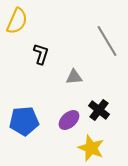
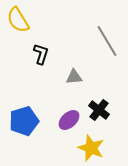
yellow semicircle: moved 1 px right, 1 px up; rotated 124 degrees clockwise
blue pentagon: rotated 12 degrees counterclockwise
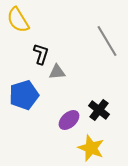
gray triangle: moved 17 px left, 5 px up
blue pentagon: moved 26 px up
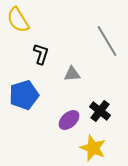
gray triangle: moved 15 px right, 2 px down
black cross: moved 1 px right, 1 px down
yellow star: moved 2 px right
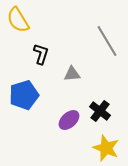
yellow star: moved 13 px right
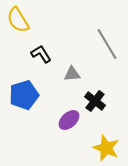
gray line: moved 3 px down
black L-shape: rotated 50 degrees counterclockwise
black cross: moved 5 px left, 10 px up
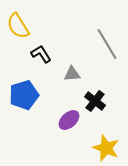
yellow semicircle: moved 6 px down
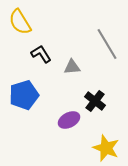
yellow semicircle: moved 2 px right, 4 px up
gray triangle: moved 7 px up
purple ellipse: rotated 15 degrees clockwise
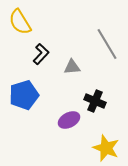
black L-shape: rotated 75 degrees clockwise
black cross: rotated 15 degrees counterclockwise
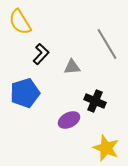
blue pentagon: moved 1 px right, 2 px up
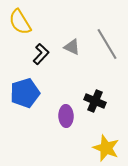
gray triangle: moved 20 px up; rotated 30 degrees clockwise
purple ellipse: moved 3 px left, 4 px up; rotated 65 degrees counterclockwise
